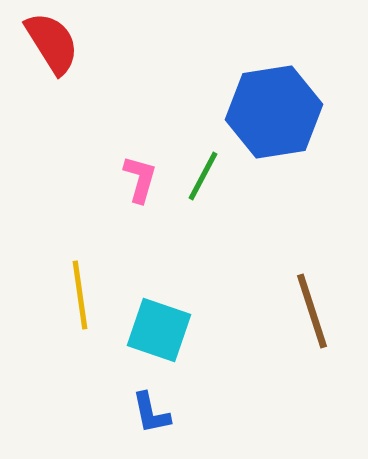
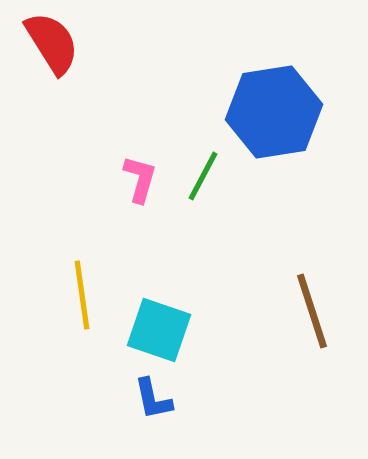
yellow line: moved 2 px right
blue L-shape: moved 2 px right, 14 px up
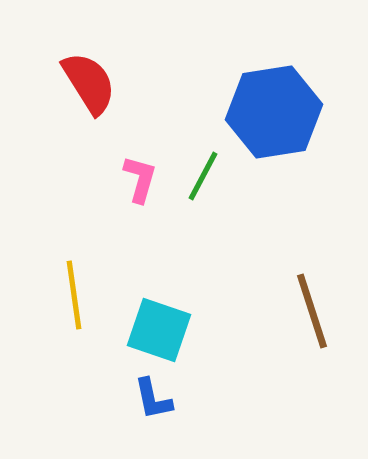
red semicircle: moved 37 px right, 40 px down
yellow line: moved 8 px left
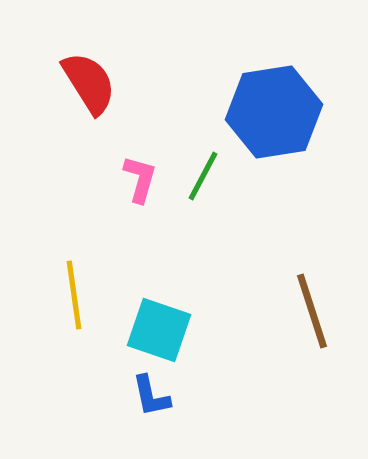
blue L-shape: moved 2 px left, 3 px up
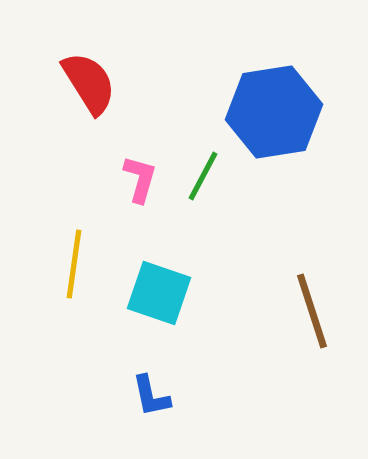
yellow line: moved 31 px up; rotated 16 degrees clockwise
cyan square: moved 37 px up
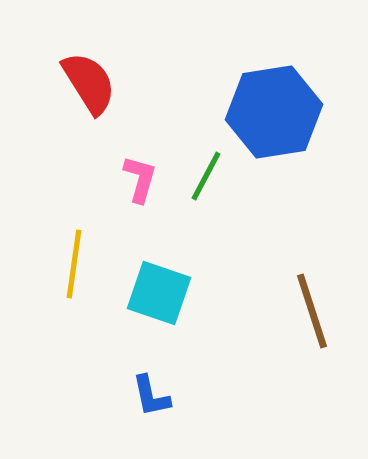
green line: moved 3 px right
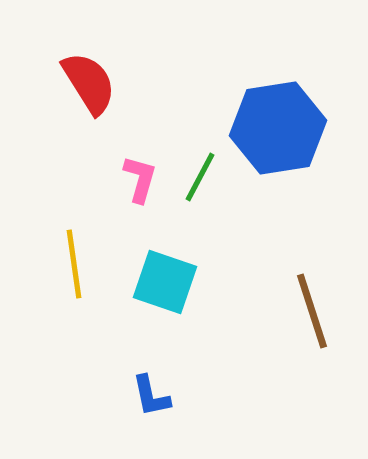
blue hexagon: moved 4 px right, 16 px down
green line: moved 6 px left, 1 px down
yellow line: rotated 16 degrees counterclockwise
cyan square: moved 6 px right, 11 px up
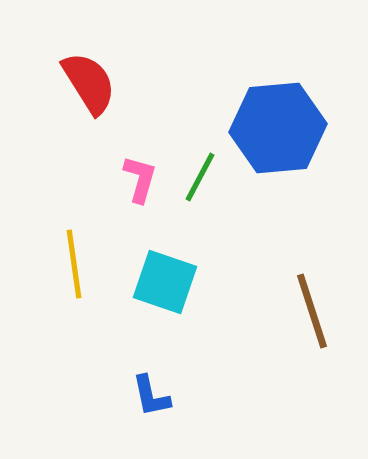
blue hexagon: rotated 4 degrees clockwise
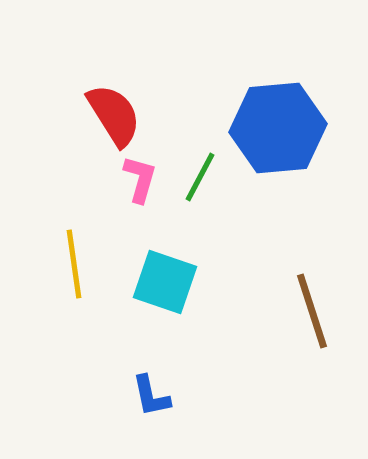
red semicircle: moved 25 px right, 32 px down
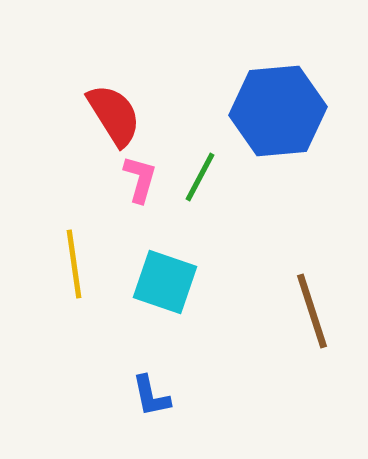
blue hexagon: moved 17 px up
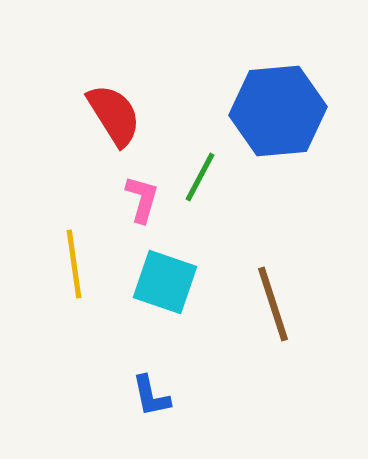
pink L-shape: moved 2 px right, 20 px down
brown line: moved 39 px left, 7 px up
